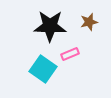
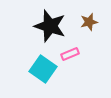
black star: rotated 16 degrees clockwise
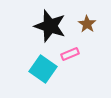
brown star: moved 2 px left, 2 px down; rotated 24 degrees counterclockwise
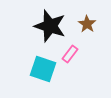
pink rectangle: rotated 30 degrees counterclockwise
cyan square: rotated 16 degrees counterclockwise
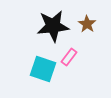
black star: moved 3 px right; rotated 24 degrees counterclockwise
pink rectangle: moved 1 px left, 3 px down
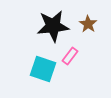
brown star: moved 1 px right
pink rectangle: moved 1 px right, 1 px up
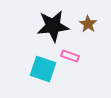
pink rectangle: rotated 72 degrees clockwise
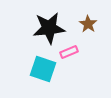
black star: moved 4 px left, 2 px down
pink rectangle: moved 1 px left, 4 px up; rotated 42 degrees counterclockwise
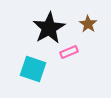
black star: rotated 24 degrees counterclockwise
cyan square: moved 10 px left
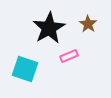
pink rectangle: moved 4 px down
cyan square: moved 8 px left
